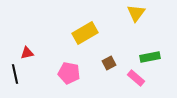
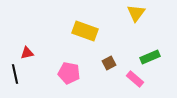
yellow rectangle: moved 2 px up; rotated 50 degrees clockwise
green rectangle: rotated 12 degrees counterclockwise
pink rectangle: moved 1 px left, 1 px down
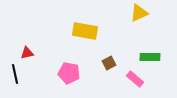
yellow triangle: moved 3 px right; rotated 30 degrees clockwise
yellow rectangle: rotated 10 degrees counterclockwise
green rectangle: rotated 24 degrees clockwise
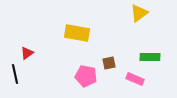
yellow triangle: rotated 12 degrees counterclockwise
yellow rectangle: moved 8 px left, 2 px down
red triangle: rotated 24 degrees counterclockwise
brown square: rotated 16 degrees clockwise
pink pentagon: moved 17 px right, 3 px down
pink rectangle: rotated 18 degrees counterclockwise
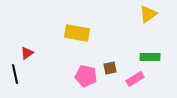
yellow triangle: moved 9 px right, 1 px down
brown square: moved 1 px right, 5 px down
pink rectangle: rotated 54 degrees counterclockwise
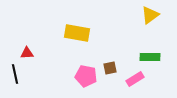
yellow triangle: moved 2 px right, 1 px down
red triangle: rotated 32 degrees clockwise
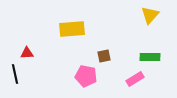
yellow triangle: rotated 12 degrees counterclockwise
yellow rectangle: moved 5 px left, 4 px up; rotated 15 degrees counterclockwise
brown square: moved 6 px left, 12 px up
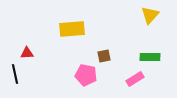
pink pentagon: moved 1 px up
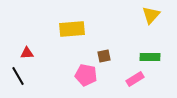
yellow triangle: moved 1 px right
black line: moved 3 px right, 2 px down; rotated 18 degrees counterclockwise
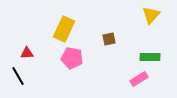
yellow rectangle: moved 8 px left; rotated 60 degrees counterclockwise
brown square: moved 5 px right, 17 px up
pink pentagon: moved 14 px left, 17 px up
pink rectangle: moved 4 px right
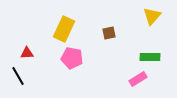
yellow triangle: moved 1 px right, 1 px down
brown square: moved 6 px up
pink rectangle: moved 1 px left
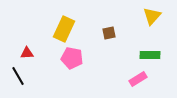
green rectangle: moved 2 px up
